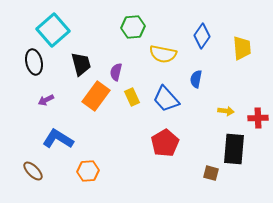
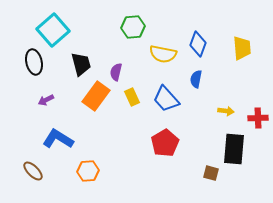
blue diamond: moved 4 px left, 8 px down; rotated 15 degrees counterclockwise
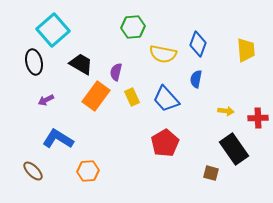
yellow trapezoid: moved 4 px right, 2 px down
black trapezoid: rotated 45 degrees counterclockwise
black rectangle: rotated 40 degrees counterclockwise
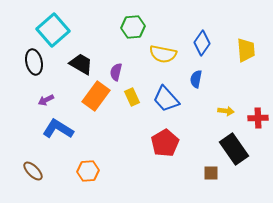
blue diamond: moved 4 px right, 1 px up; rotated 15 degrees clockwise
blue L-shape: moved 10 px up
brown square: rotated 14 degrees counterclockwise
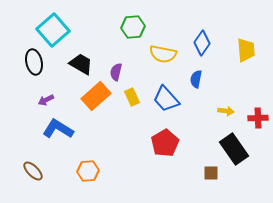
orange rectangle: rotated 12 degrees clockwise
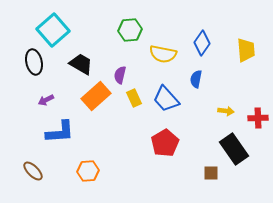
green hexagon: moved 3 px left, 3 px down
purple semicircle: moved 4 px right, 3 px down
yellow rectangle: moved 2 px right, 1 px down
blue L-shape: moved 2 px right, 3 px down; rotated 144 degrees clockwise
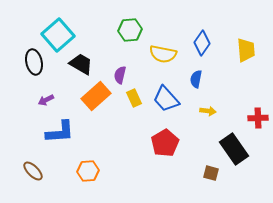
cyan square: moved 5 px right, 5 px down
yellow arrow: moved 18 px left
brown square: rotated 14 degrees clockwise
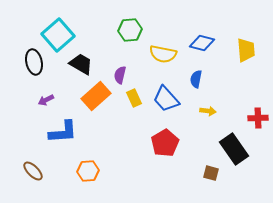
blue diamond: rotated 70 degrees clockwise
blue L-shape: moved 3 px right
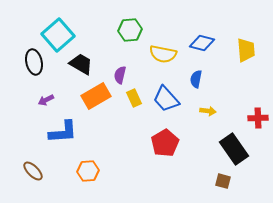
orange rectangle: rotated 12 degrees clockwise
brown square: moved 12 px right, 8 px down
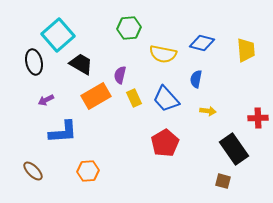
green hexagon: moved 1 px left, 2 px up
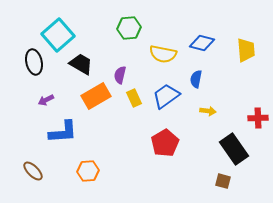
blue trapezoid: moved 3 px up; rotated 96 degrees clockwise
